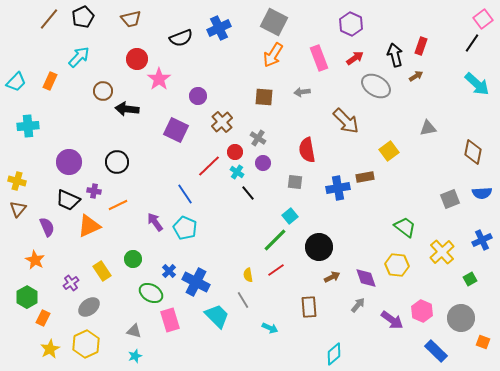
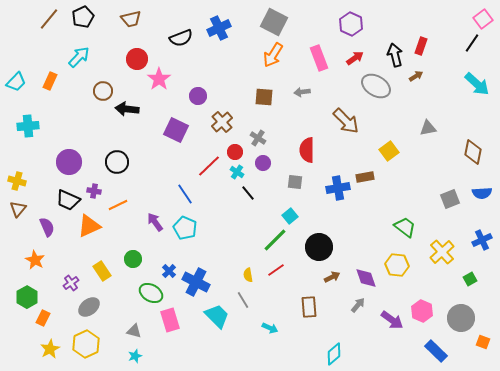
red semicircle at (307, 150): rotated 10 degrees clockwise
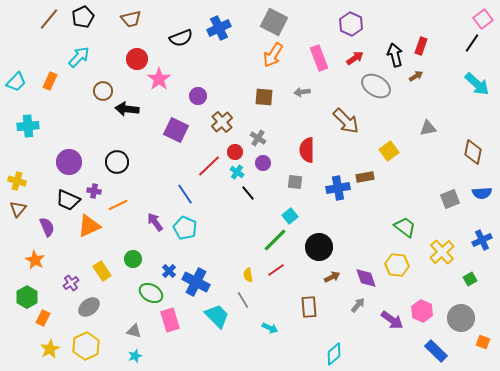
yellow hexagon at (86, 344): moved 2 px down
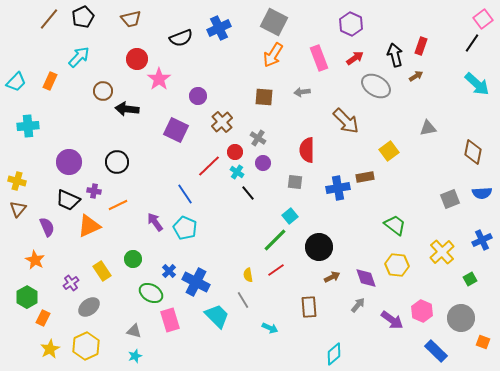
green trapezoid at (405, 227): moved 10 px left, 2 px up
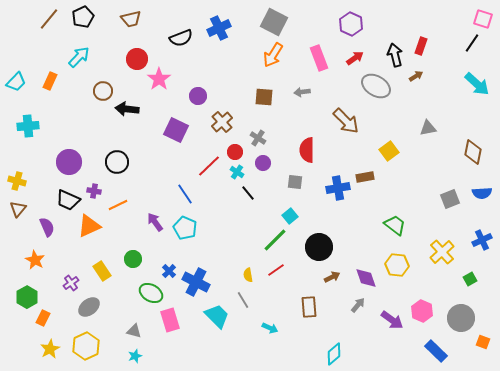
pink square at (483, 19): rotated 36 degrees counterclockwise
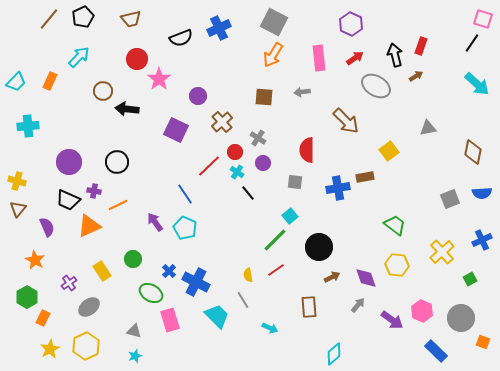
pink rectangle at (319, 58): rotated 15 degrees clockwise
purple cross at (71, 283): moved 2 px left
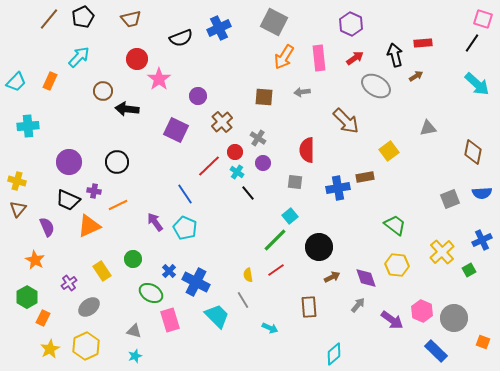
red rectangle at (421, 46): moved 2 px right, 3 px up; rotated 66 degrees clockwise
orange arrow at (273, 55): moved 11 px right, 2 px down
green square at (470, 279): moved 1 px left, 9 px up
gray circle at (461, 318): moved 7 px left
